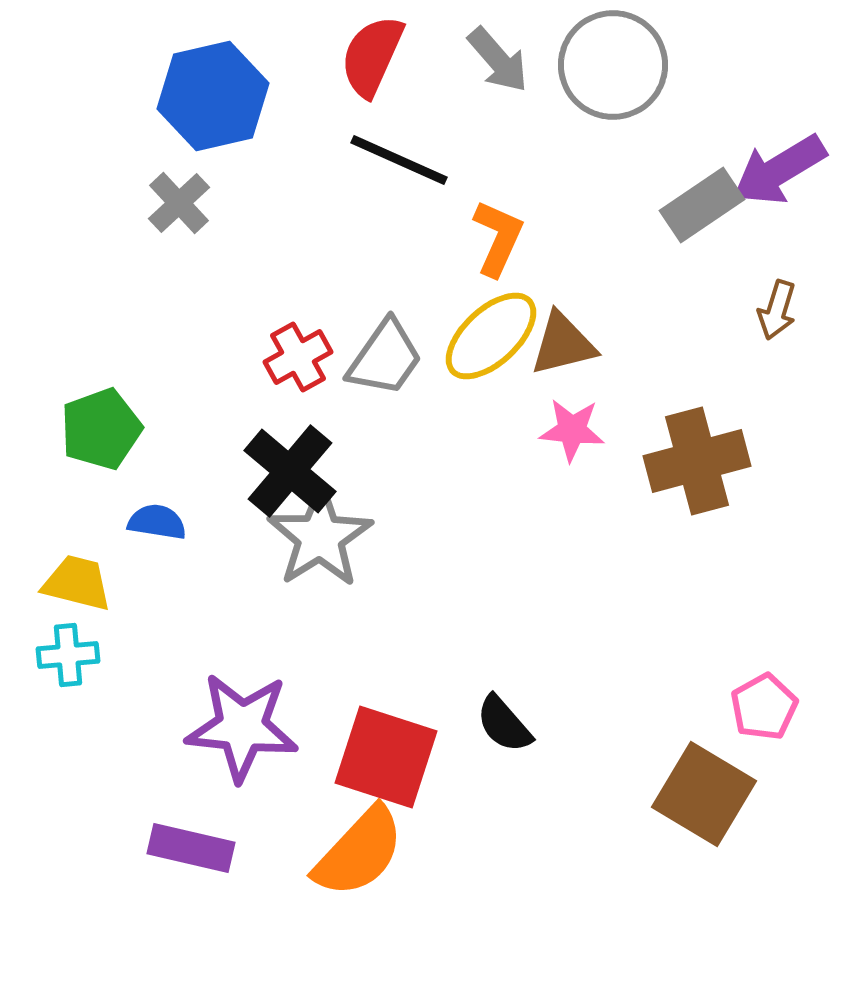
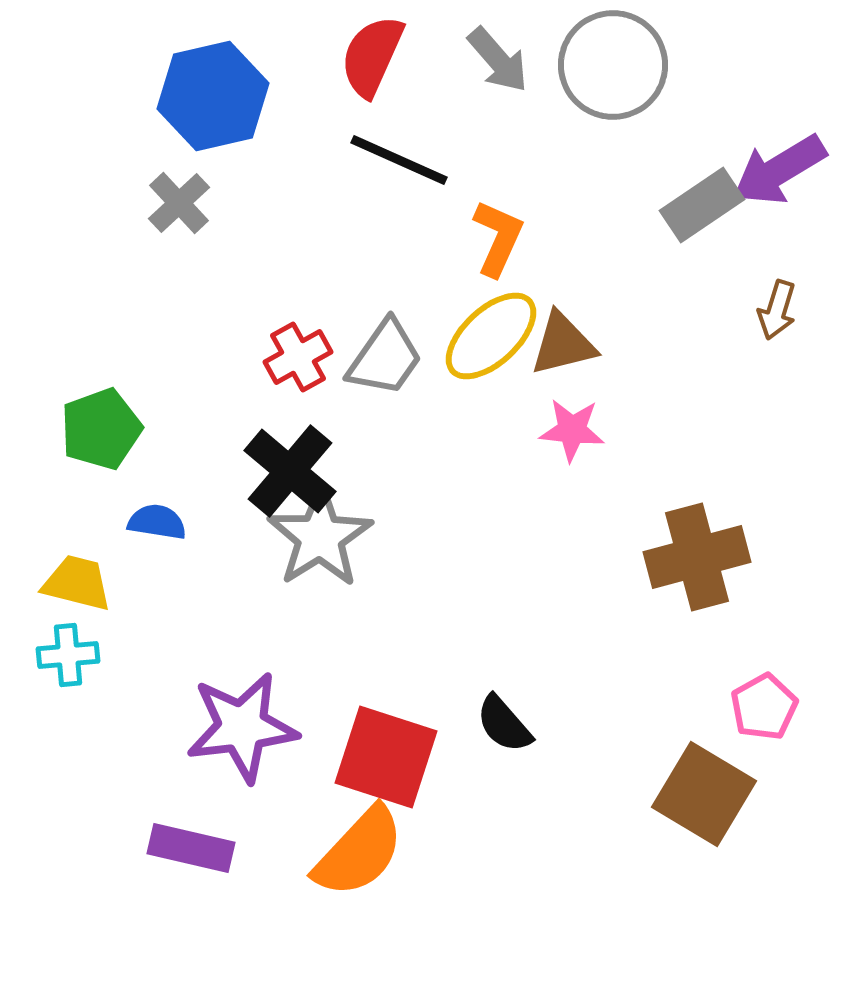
brown cross: moved 96 px down
purple star: rotated 13 degrees counterclockwise
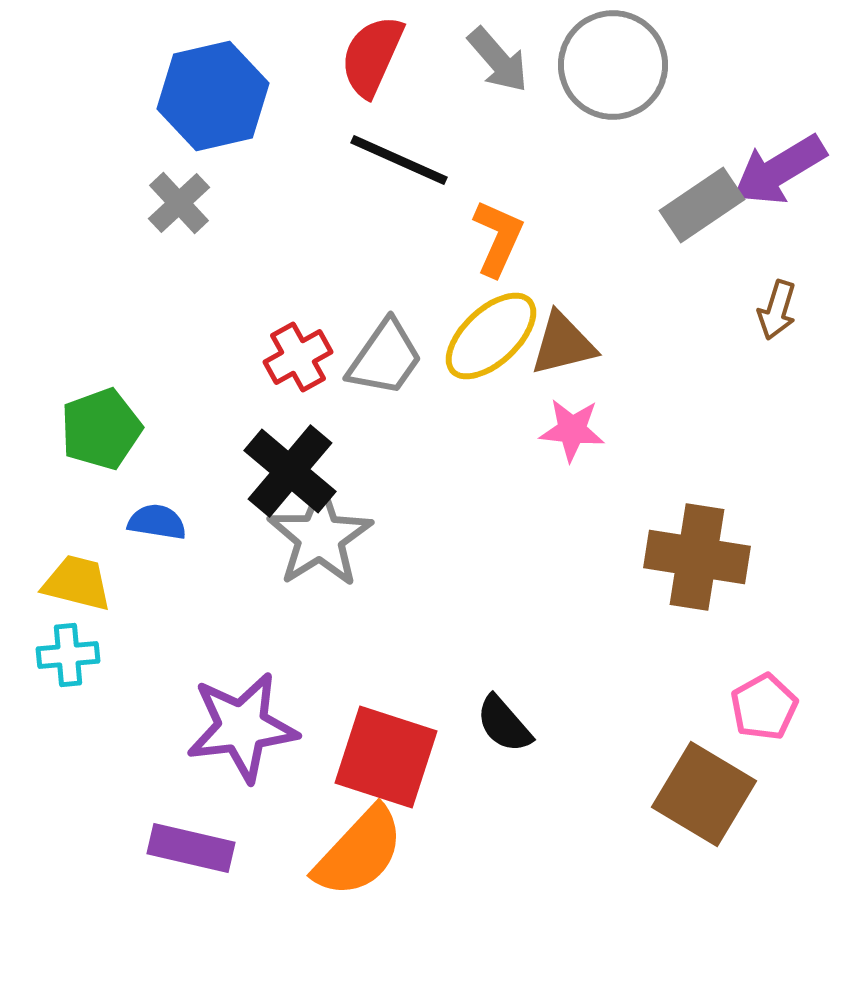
brown cross: rotated 24 degrees clockwise
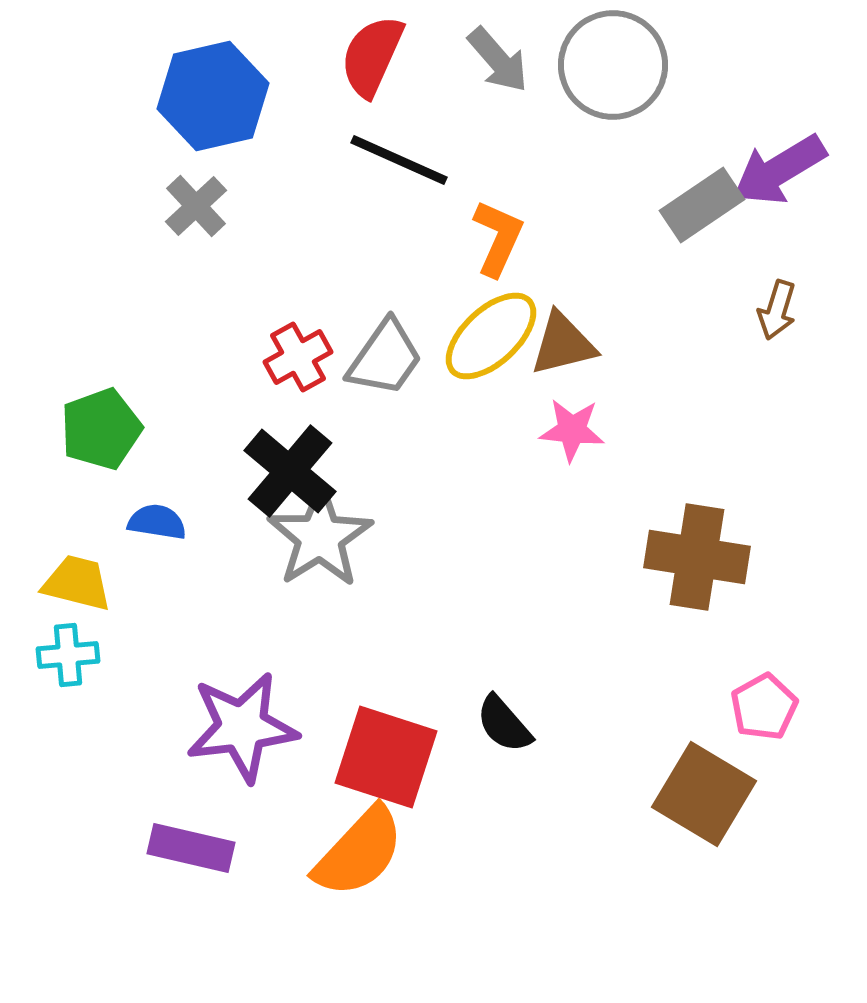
gray cross: moved 17 px right, 3 px down
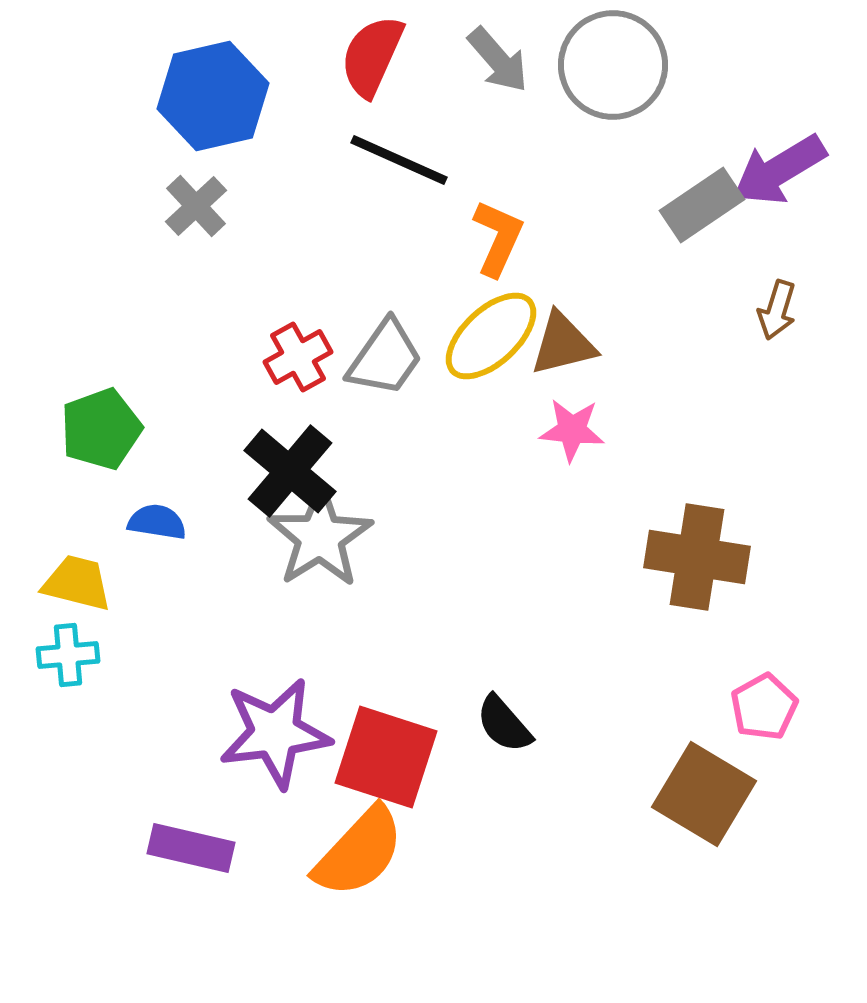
purple star: moved 33 px right, 6 px down
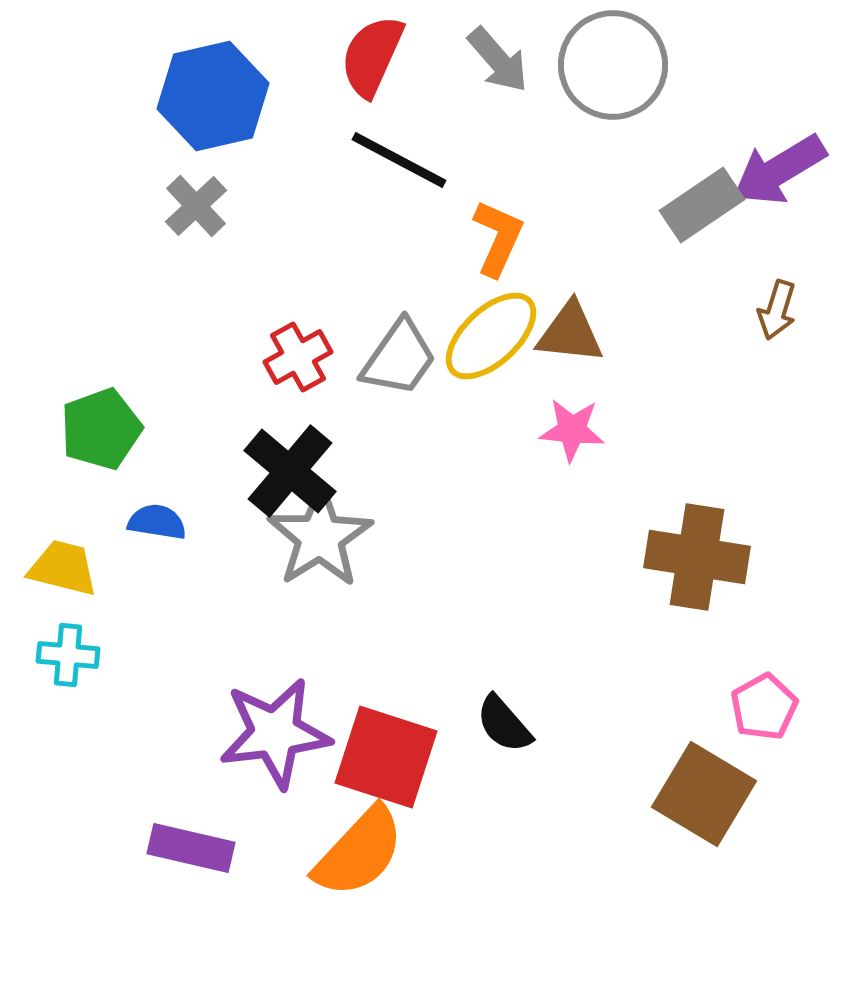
black line: rotated 4 degrees clockwise
brown triangle: moved 7 px right, 11 px up; rotated 20 degrees clockwise
gray trapezoid: moved 14 px right
yellow trapezoid: moved 14 px left, 15 px up
cyan cross: rotated 10 degrees clockwise
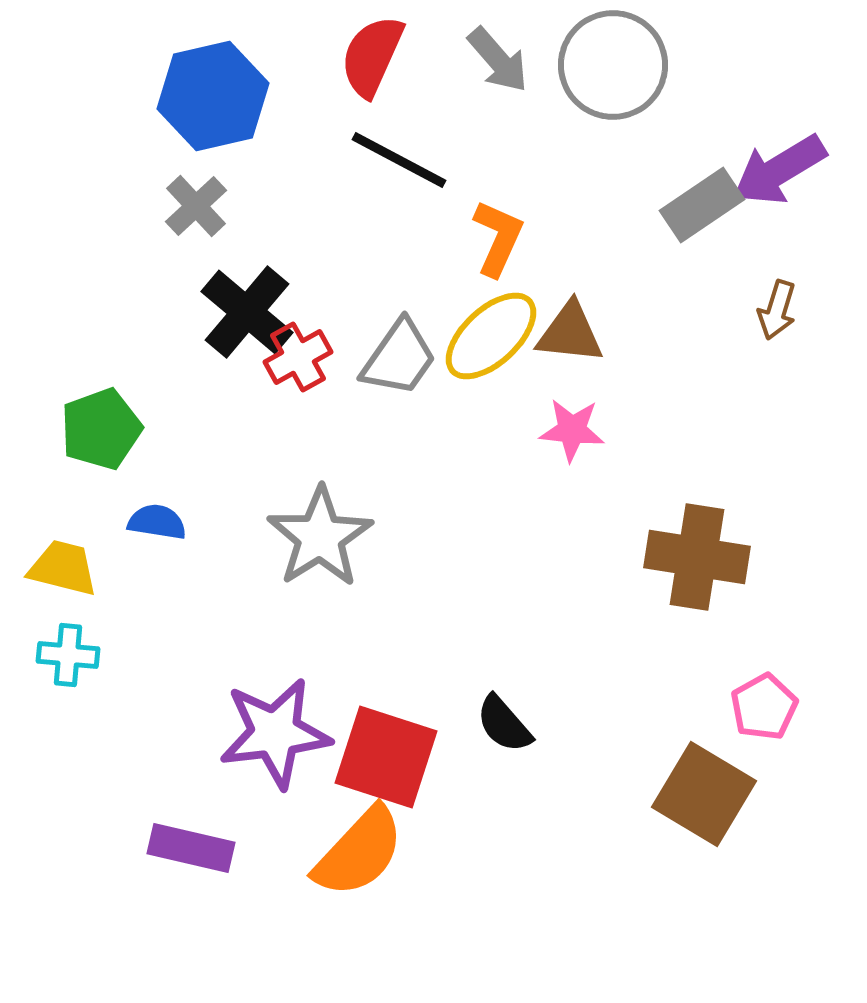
black cross: moved 43 px left, 159 px up
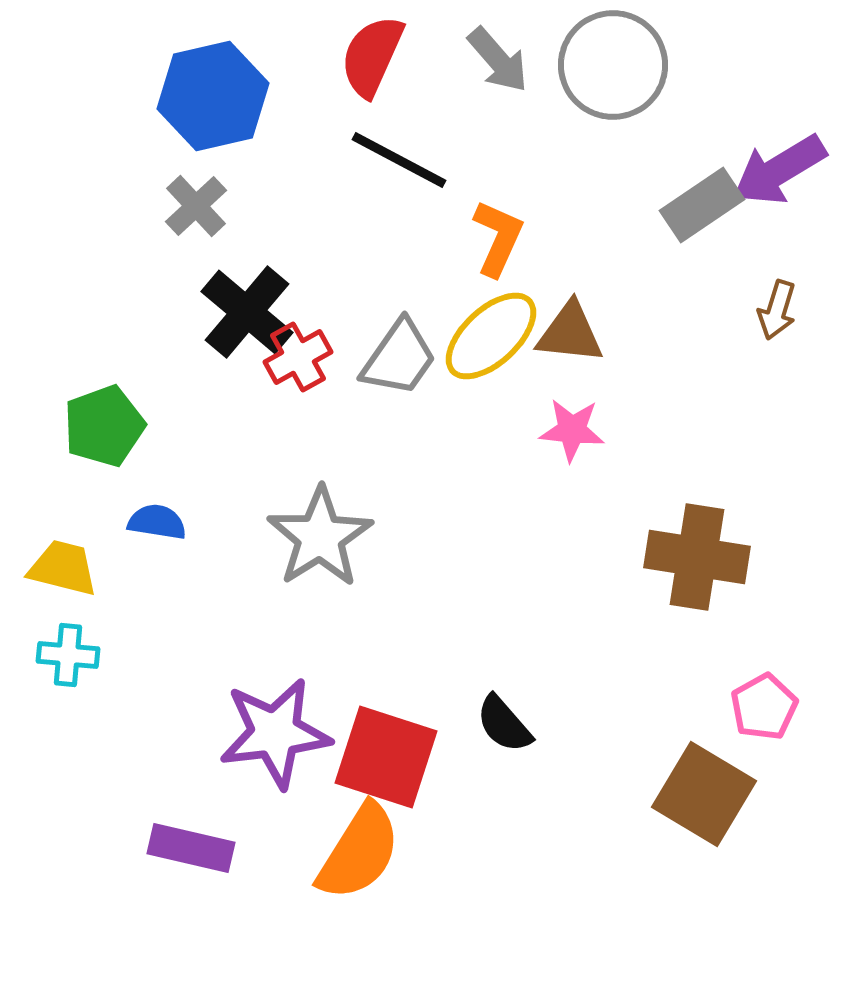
green pentagon: moved 3 px right, 3 px up
orange semicircle: rotated 11 degrees counterclockwise
